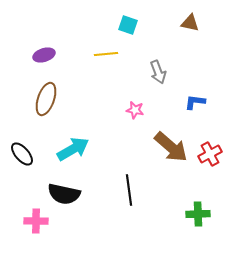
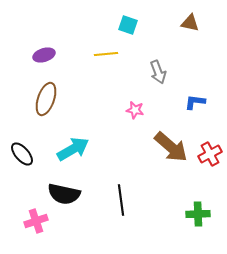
black line: moved 8 px left, 10 px down
pink cross: rotated 20 degrees counterclockwise
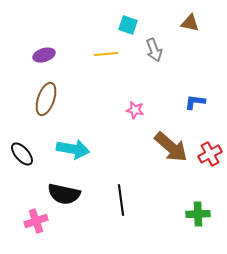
gray arrow: moved 4 px left, 22 px up
cyan arrow: rotated 40 degrees clockwise
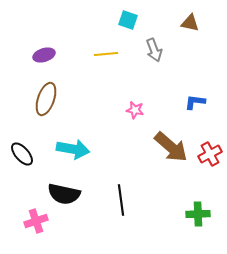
cyan square: moved 5 px up
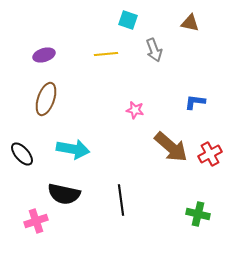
green cross: rotated 15 degrees clockwise
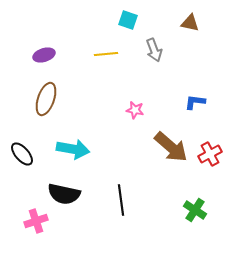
green cross: moved 3 px left, 4 px up; rotated 20 degrees clockwise
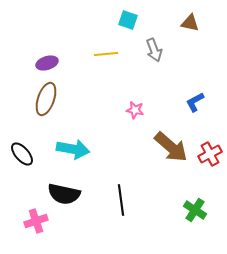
purple ellipse: moved 3 px right, 8 px down
blue L-shape: rotated 35 degrees counterclockwise
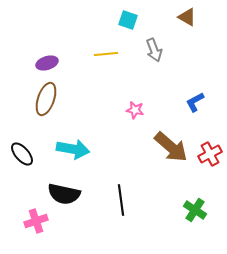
brown triangle: moved 3 px left, 6 px up; rotated 18 degrees clockwise
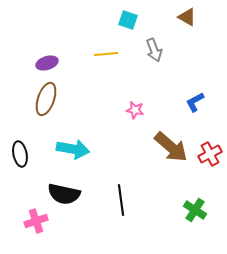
black ellipse: moved 2 px left; rotated 30 degrees clockwise
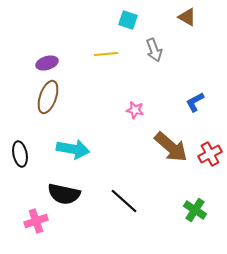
brown ellipse: moved 2 px right, 2 px up
black line: moved 3 px right, 1 px down; rotated 40 degrees counterclockwise
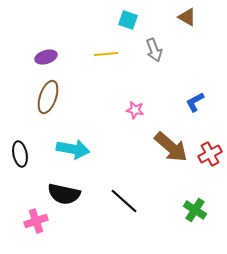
purple ellipse: moved 1 px left, 6 px up
